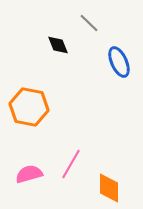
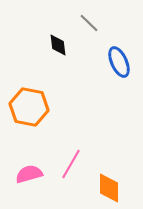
black diamond: rotated 15 degrees clockwise
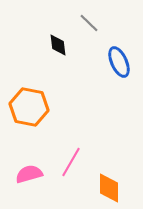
pink line: moved 2 px up
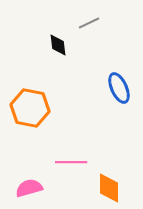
gray line: rotated 70 degrees counterclockwise
blue ellipse: moved 26 px down
orange hexagon: moved 1 px right, 1 px down
pink line: rotated 60 degrees clockwise
pink semicircle: moved 14 px down
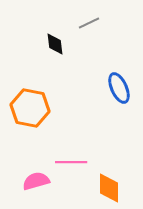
black diamond: moved 3 px left, 1 px up
pink semicircle: moved 7 px right, 7 px up
